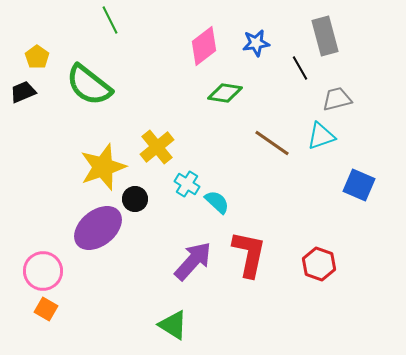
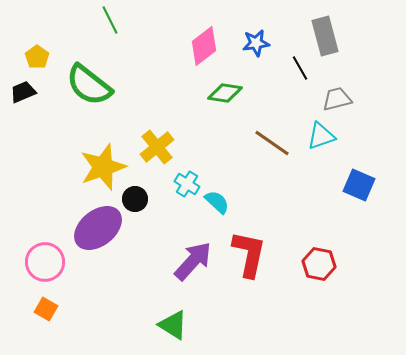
red hexagon: rotated 8 degrees counterclockwise
pink circle: moved 2 px right, 9 px up
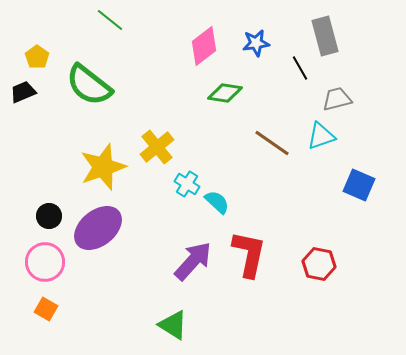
green line: rotated 24 degrees counterclockwise
black circle: moved 86 px left, 17 px down
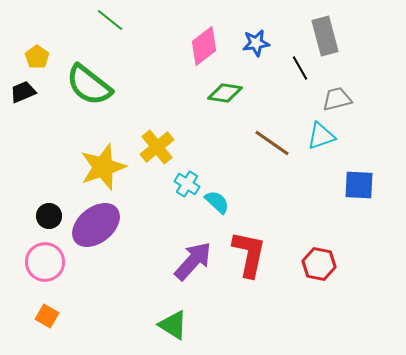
blue square: rotated 20 degrees counterclockwise
purple ellipse: moved 2 px left, 3 px up
orange square: moved 1 px right, 7 px down
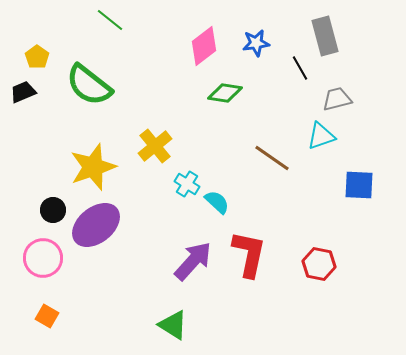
brown line: moved 15 px down
yellow cross: moved 2 px left, 1 px up
yellow star: moved 10 px left
black circle: moved 4 px right, 6 px up
pink circle: moved 2 px left, 4 px up
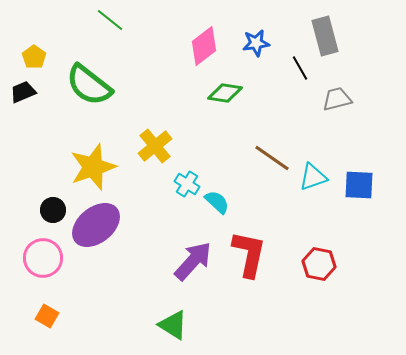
yellow pentagon: moved 3 px left
cyan triangle: moved 8 px left, 41 px down
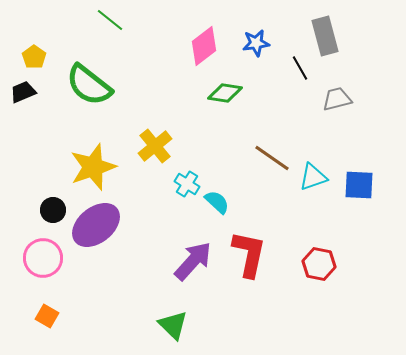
green triangle: rotated 12 degrees clockwise
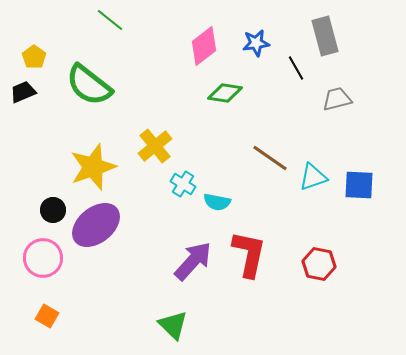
black line: moved 4 px left
brown line: moved 2 px left
cyan cross: moved 4 px left
cyan semicircle: rotated 148 degrees clockwise
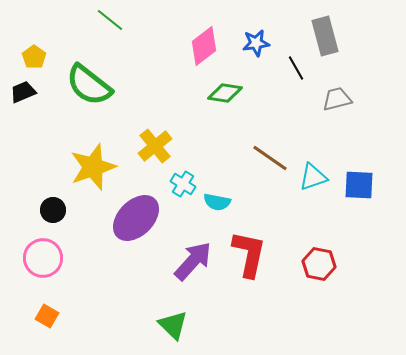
purple ellipse: moved 40 px right, 7 px up; rotated 6 degrees counterclockwise
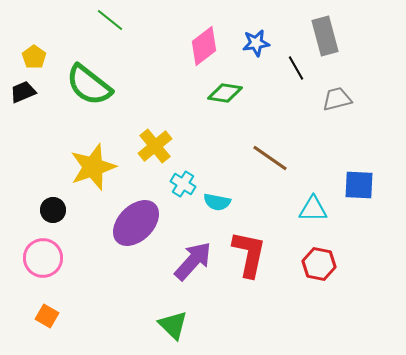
cyan triangle: moved 32 px down; rotated 20 degrees clockwise
purple ellipse: moved 5 px down
